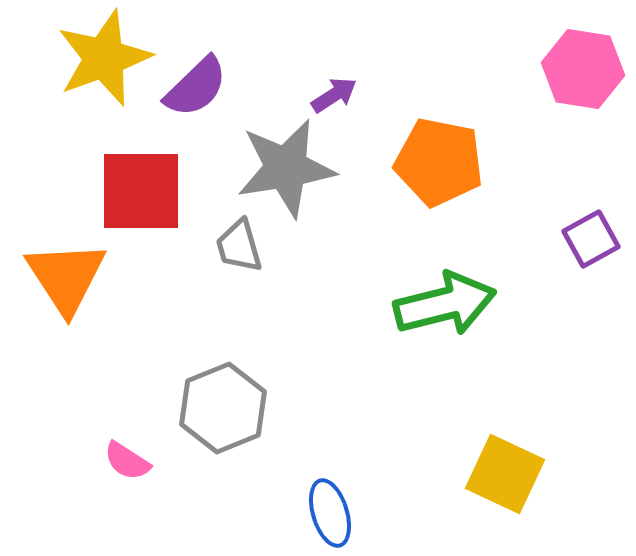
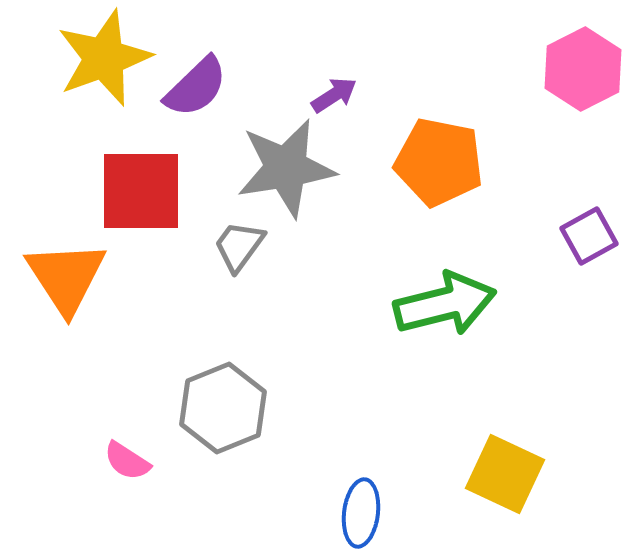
pink hexagon: rotated 24 degrees clockwise
purple square: moved 2 px left, 3 px up
gray trapezoid: rotated 52 degrees clockwise
blue ellipse: moved 31 px right; rotated 24 degrees clockwise
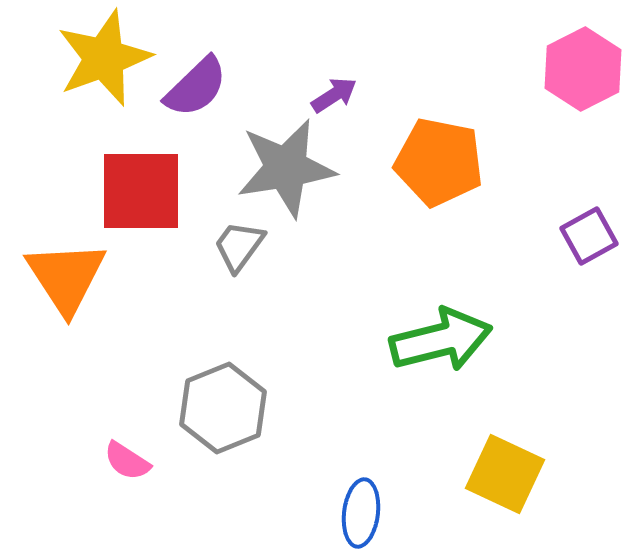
green arrow: moved 4 px left, 36 px down
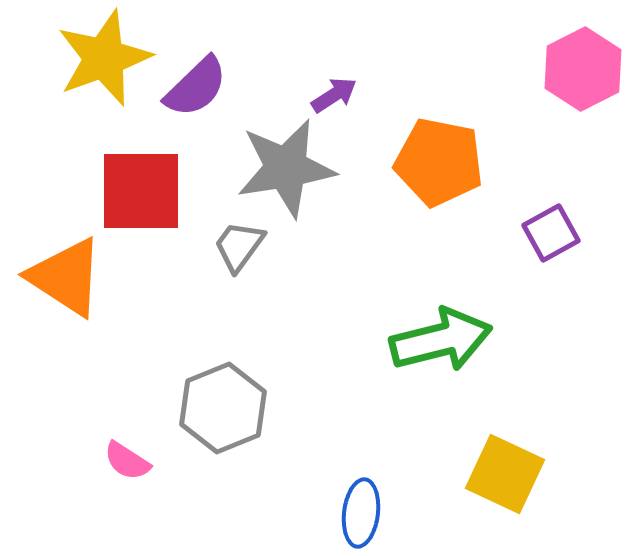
purple square: moved 38 px left, 3 px up
orange triangle: rotated 24 degrees counterclockwise
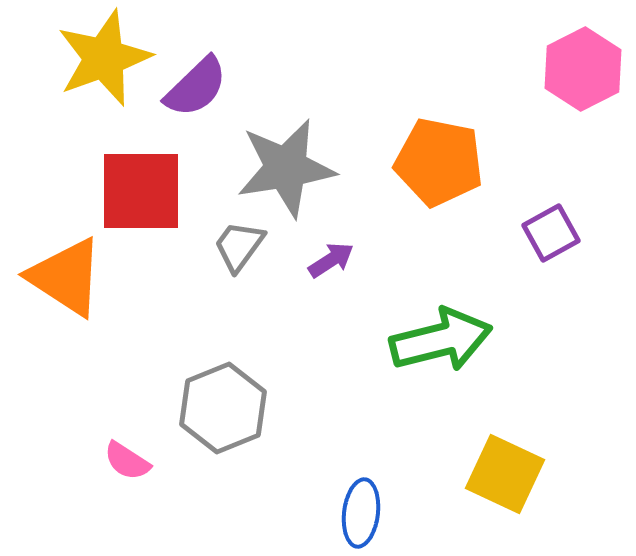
purple arrow: moved 3 px left, 165 px down
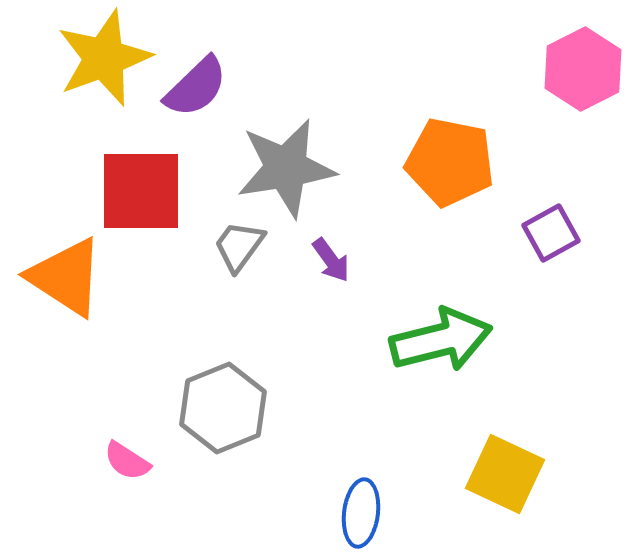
orange pentagon: moved 11 px right
purple arrow: rotated 87 degrees clockwise
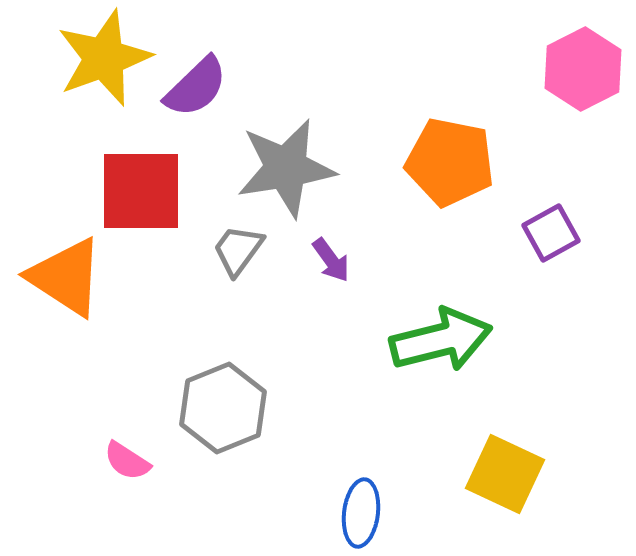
gray trapezoid: moved 1 px left, 4 px down
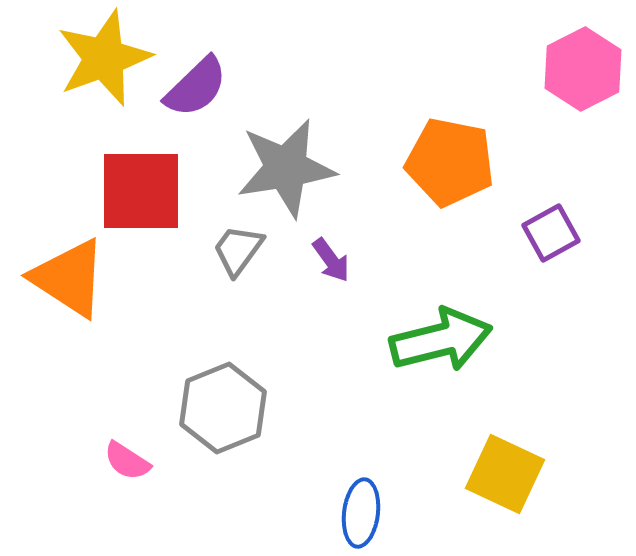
orange triangle: moved 3 px right, 1 px down
